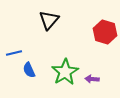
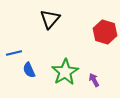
black triangle: moved 1 px right, 1 px up
purple arrow: moved 2 px right, 1 px down; rotated 56 degrees clockwise
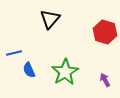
purple arrow: moved 11 px right
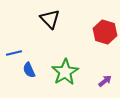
black triangle: rotated 25 degrees counterclockwise
purple arrow: moved 1 px down; rotated 80 degrees clockwise
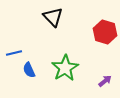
black triangle: moved 3 px right, 2 px up
green star: moved 4 px up
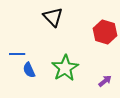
blue line: moved 3 px right, 1 px down; rotated 14 degrees clockwise
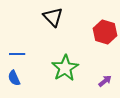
blue semicircle: moved 15 px left, 8 px down
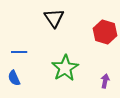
black triangle: moved 1 px right, 1 px down; rotated 10 degrees clockwise
blue line: moved 2 px right, 2 px up
purple arrow: rotated 40 degrees counterclockwise
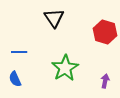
blue semicircle: moved 1 px right, 1 px down
